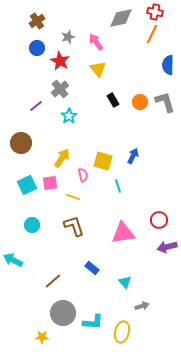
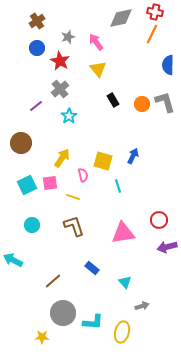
orange circle: moved 2 px right, 2 px down
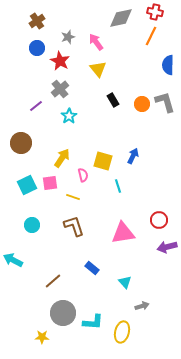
orange line: moved 1 px left, 2 px down
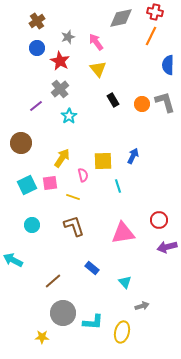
yellow square: rotated 18 degrees counterclockwise
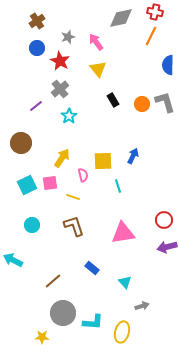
red circle: moved 5 px right
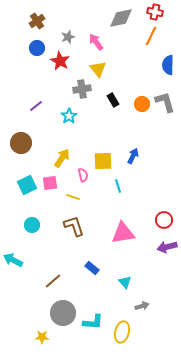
gray cross: moved 22 px right; rotated 30 degrees clockwise
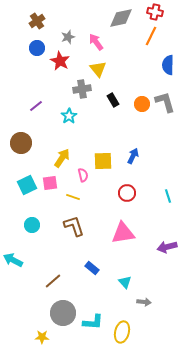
cyan line: moved 50 px right, 10 px down
red circle: moved 37 px left, 27 px up
gray arrow: moved 2 px right, 4 px up; rotated 24 degrees clockwise
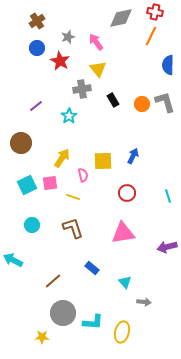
brown L-shape: moved 1 px left, 2 px down
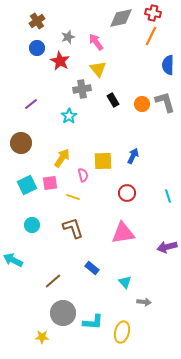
red cross: moved 2 px left, 1 px down
purple line: moved 5 px left, 2 px up
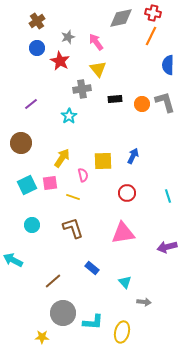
black rectangle: moved 2 px right, 1 px up; rotated 64 degrees counterclockwise
